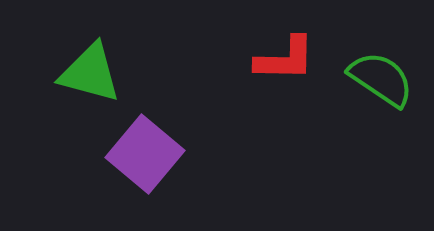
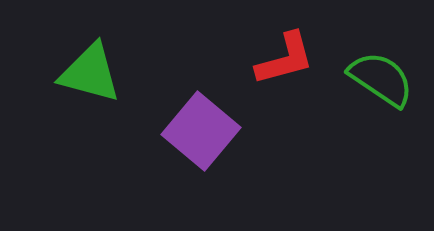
red L-shape: rotated 16 degrees counterclockwise
purple square: moved 56 px right, 23 px up
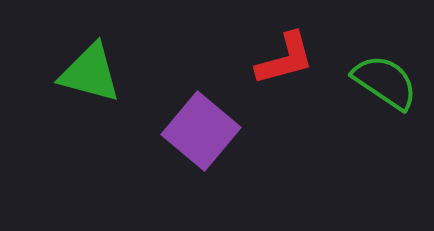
green semicircle: moved 4 px right, 3 px down
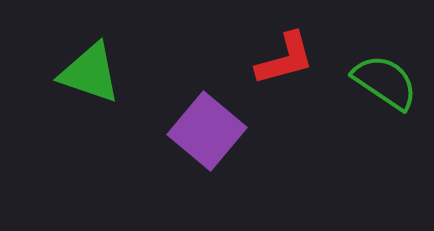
green triangle: rotated 4 degrees clockwise
purple square: moved 6 px right
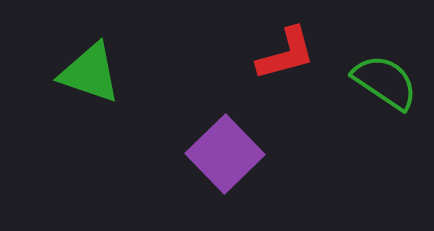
red L-shape: moved 1 px right, 5 px up
purple square: moved 18 px right, 23 px down; rotated 6 degrees clockwise
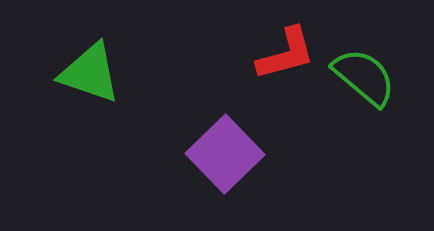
green semicircle: moved 21 px left, 5 px up; rotated 6 degrees clockwise
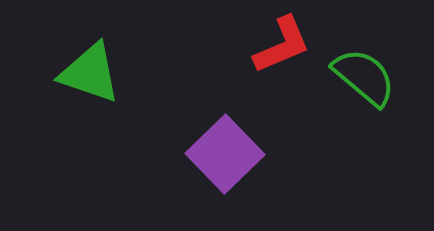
red L-shape: moved 4 px left, 9 px up; rotated 8 degrees counterclockwise
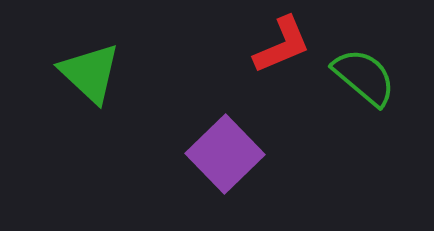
green triangle: rotated 24 degrees clockwise
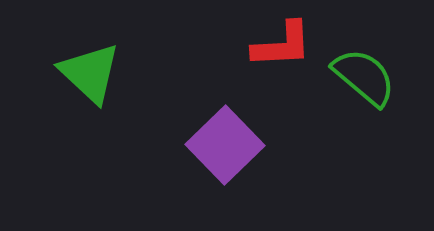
red L-shape: rotated 20 degrees clockwise
purple square: moved 9 px up
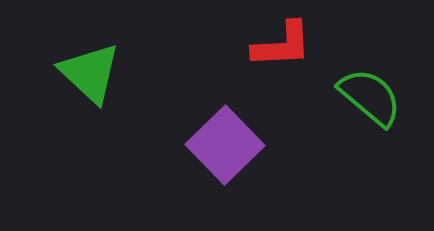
green semicircle: moved 6 px right, 20 px down
